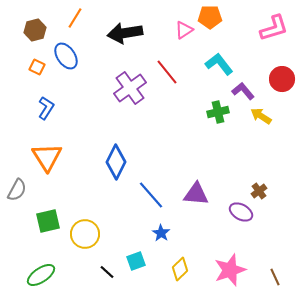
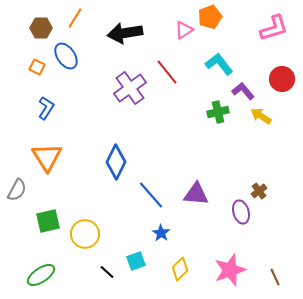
orange pentagon: rotated 20 degrees counterclockwise
brown hexagon: moved 6 px right, 2 px up; rotated 15 degrees clockwise
purple ellipse: rotated 45 degrees clockwise
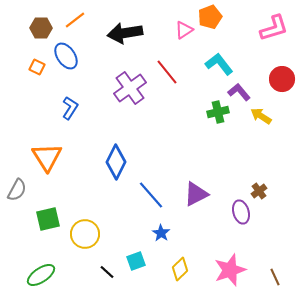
orange line: moved 2 px down; rotated 20 degrees clockwise
purple L-shape: moved 4 px left, 1 px down
blue L-shape: moved 24 px right
purple triangle: rotated 32 degrees counterclockwise
green square: moved 2 px up
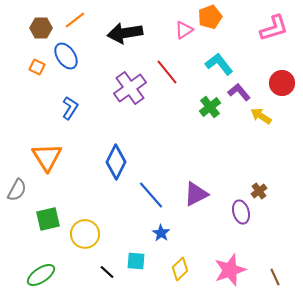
red circle: moved 4 px down
green cross: moved 8 px left, 5 px up; rotated 25 degrees counterclockwise
cyan square: rotated 24 degrees clockwise
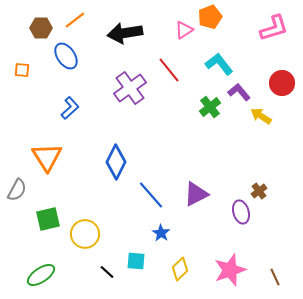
orange square: moved 15 px left, 3 px down; rotated 21 degrees counterclockwise
red line: moved 2 px right, 2 px up
blue L-shape: rotated 15 degrees clockwise
